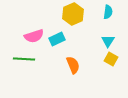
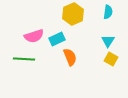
orange semicircle: moved 3 px left, 8 px up
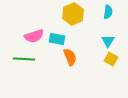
cyan rectangle: rotated 35 degrees clockwise
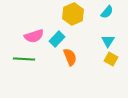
cyan semicircle: moved 1 px left; rotated 32 degrees clockwise
cyan rectangle: rotated 56 degrees counterclockwise
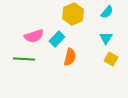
cyan triangle: moved 2 px left, 3 px up
orange semicircle: rotated 36 degrees clockwise
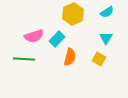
cyan semicircle: rotated 16 degrees clockwise
yellow square: moved 12 px left
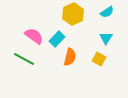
pink semicircle: rotated 126 degrees counterclockwise
green line: rotated 25 degrees clockwise
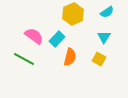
cyan triangle: moved 2 px left, 1 px up
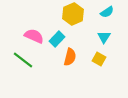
pink semicircle: rotated 12 degrees counterclockwise
green line: moved 1 px left, 1 px down; rotated 10 degrees clockwise
